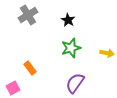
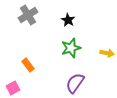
orange rectangle: moved 2 px left, 3 px up
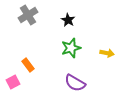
purple semicircle: rotated 95 degrees counterclockwise
pink square: moved 6 px up
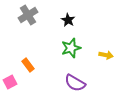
yellow arrow: moved 1 px left, 2 px down
pink square: moved 3 px left
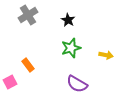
purple semicircle: moved 2 px right, 1 px down
